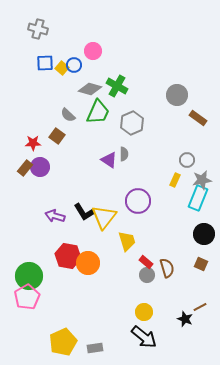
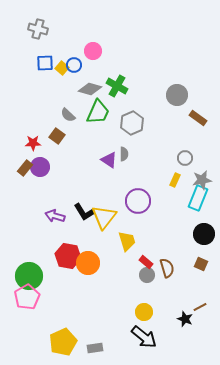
gray circle at (187, 160): moved 2 px left, 2 px up
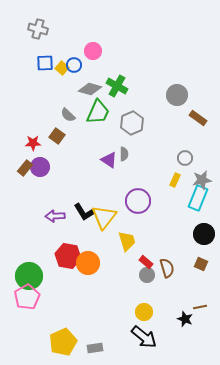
purple arrow at (55, 216): rotated 18 degrees counterclockwise
brown line at (200, 307): rotated 16 degrees clockwise
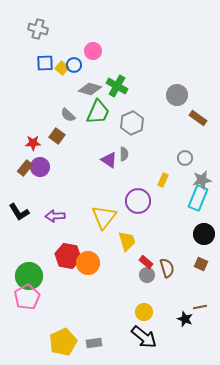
yellow rectangle at (175, 180): moved 12 px left
black L-shape at (84, 212): moved 65 px left
gray rectangle at (95, 348): moved 1 px left, 5 px up
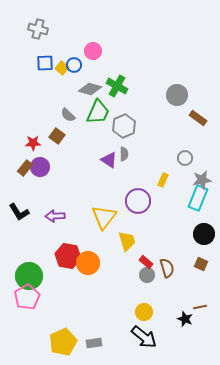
gray hexagon at (132, 123): moved 8 px left, 3 px down
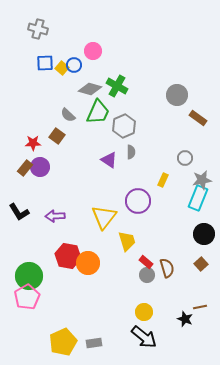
gray semicircle at (124, 154): moved 7 px right, 2 px up
brown square at (201, 264): rotated 24 degrees clockwise
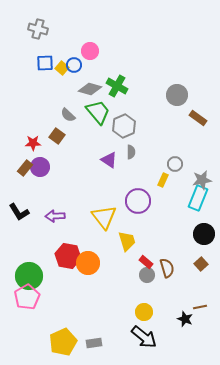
pink circle at (93, 51): moved 3 px left
green trapezoid at (98, 112): rotated 64 degrees counterclockwise
gray circle at (185, 158): moved 10 px left, 6 px down
yellow triangle at (104, 217): rotated 16 degrees counterclockwise
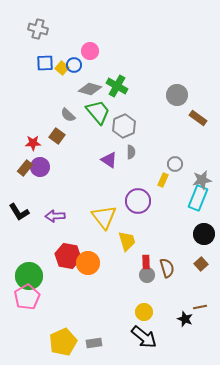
red rectangle at (146, 262): rotated 48 degrees clockwise
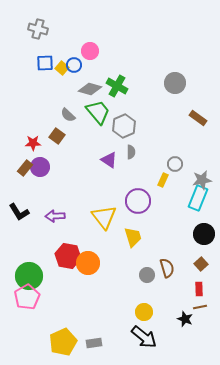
gray circle at (177, 95): moved 2 px left, 12 px up
yellow trapezoid at (127, 241): moved 6 px right, 4 px up
red rectangle at (146, 262): moved 53 px right, 27 px down
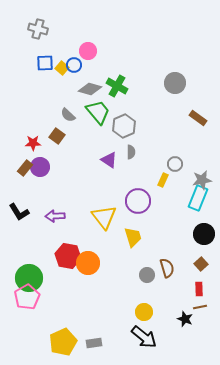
pink circle at (90, 51): moved 2 px left
green circle at (29, 276): moved 2 px down
